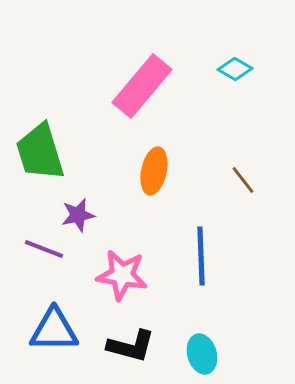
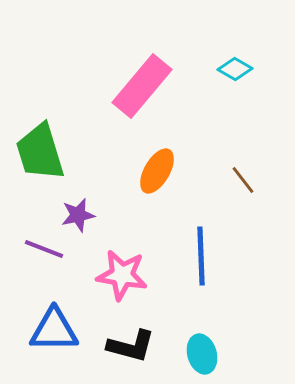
orange ellipse: moved 3 px right; rotated 18 degrees clockwise
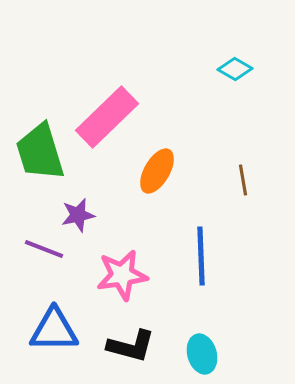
pink rectangle: moved 35 px left, 31 px down; rotated 6 degrees clockwise
brown line: rotated 28 degrees clockwise
pink star: rotated 18 degrees counterclockwise
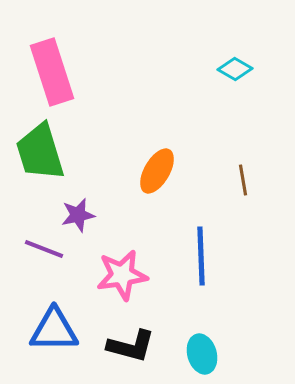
pink rectangle: moved 55 px left, 45 px up; rotated 64 degrees counterclockwise
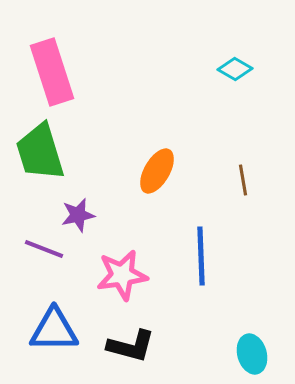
cyan ellipse: moved 50 px right
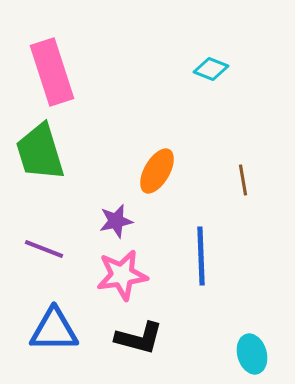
cyan diamond: moved 24 px left; rotated 8 degrees counterclockwise
purple star: moved 38 px right, 6 px down
black L-shape: moved 8 px right, 8 px up
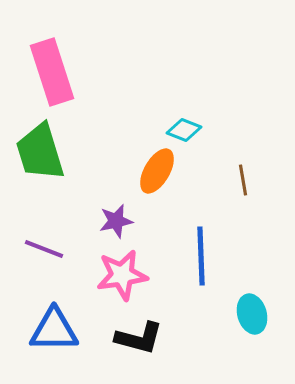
cyan diamond: moved 27 px left, 61 px down
cyan ellipse: moved 40 px up
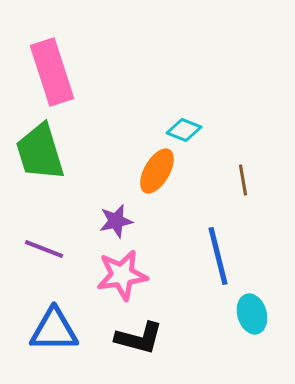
blue line: moved 17 px right; rotated 12 degrees counterclockwise
